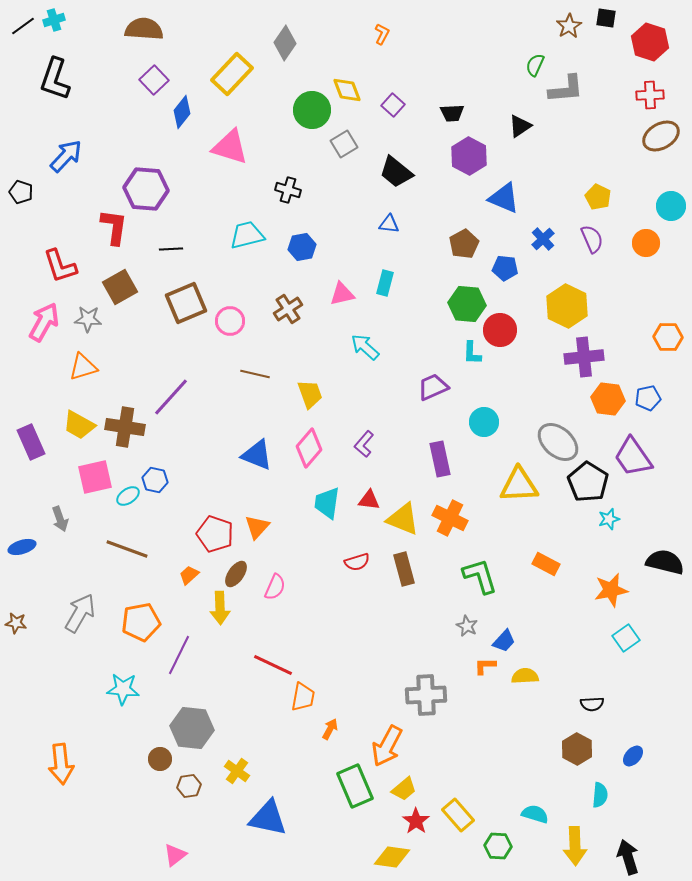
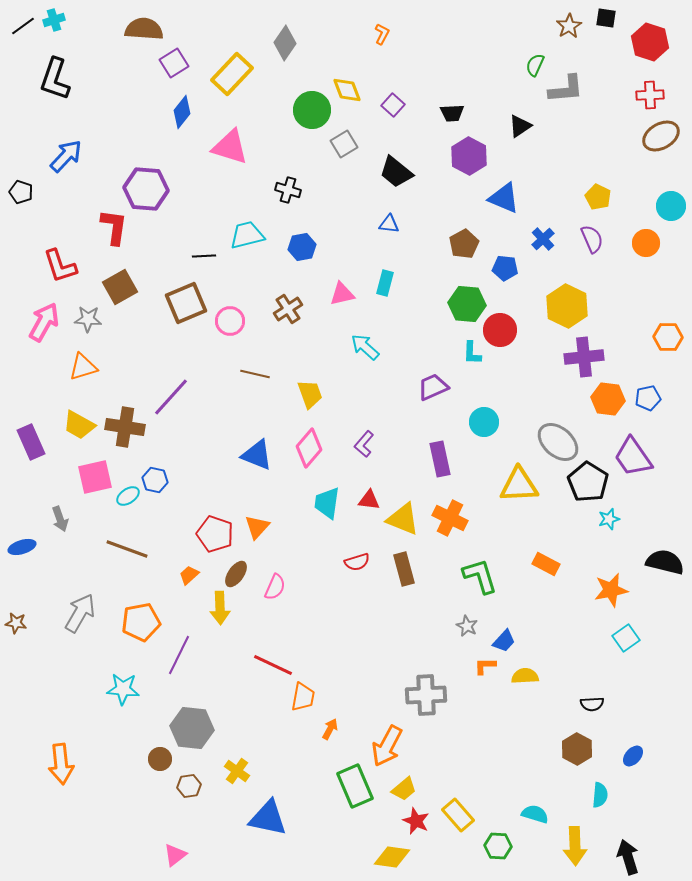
purple square at (154, 80): moved 20 px right, 17 px up; rotated 12 degrees clockwise
black line at (171, 249): moved 33 px right, 7 px down
red star at (416, 821): rotated 12 degrees counterclockwise
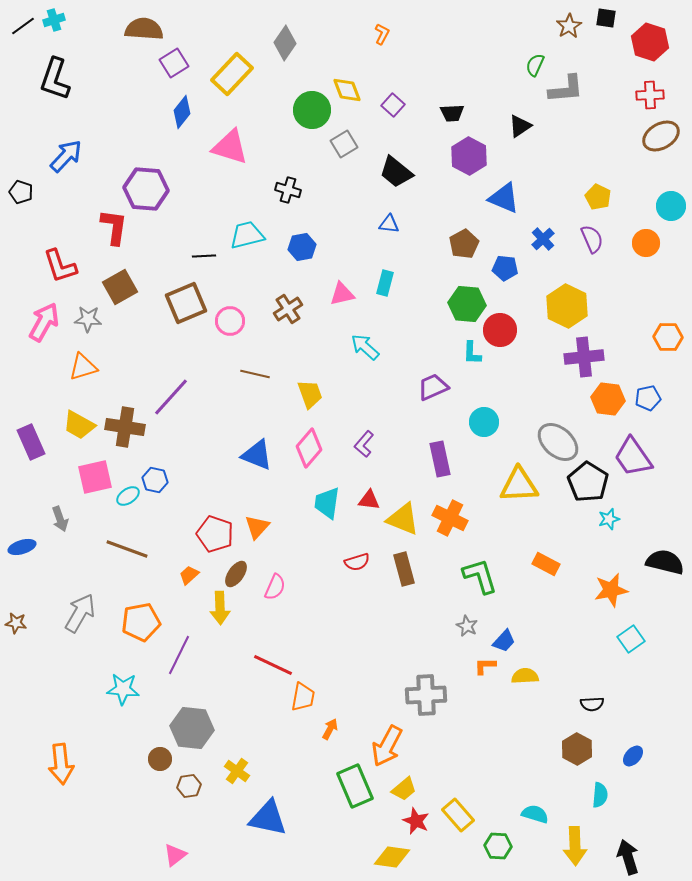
cyan square at (626, 638): moved 5 px right, 1 px down
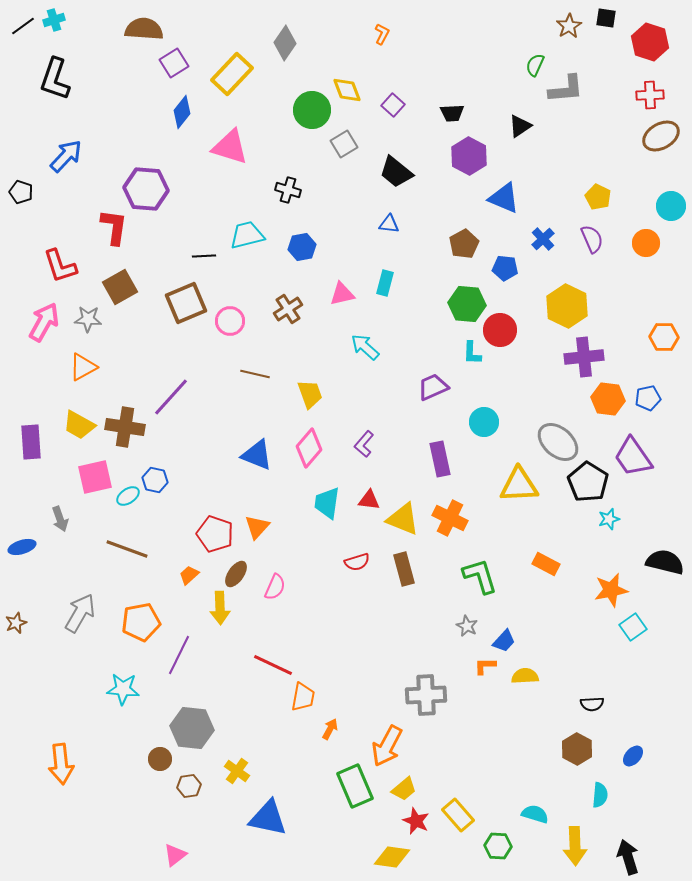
orange hexagon at (668, 337): moved 4 px left
orange triangle at (83, 367): rotated 12 degrees counterclockwise
purple rectangle at (31, 442): rotated 20 degrees clockwise
brown star at (16, 623): rotated 30 degrees counterclockwise
cyan square at (631, 639): moved 2 px right, 12 px up
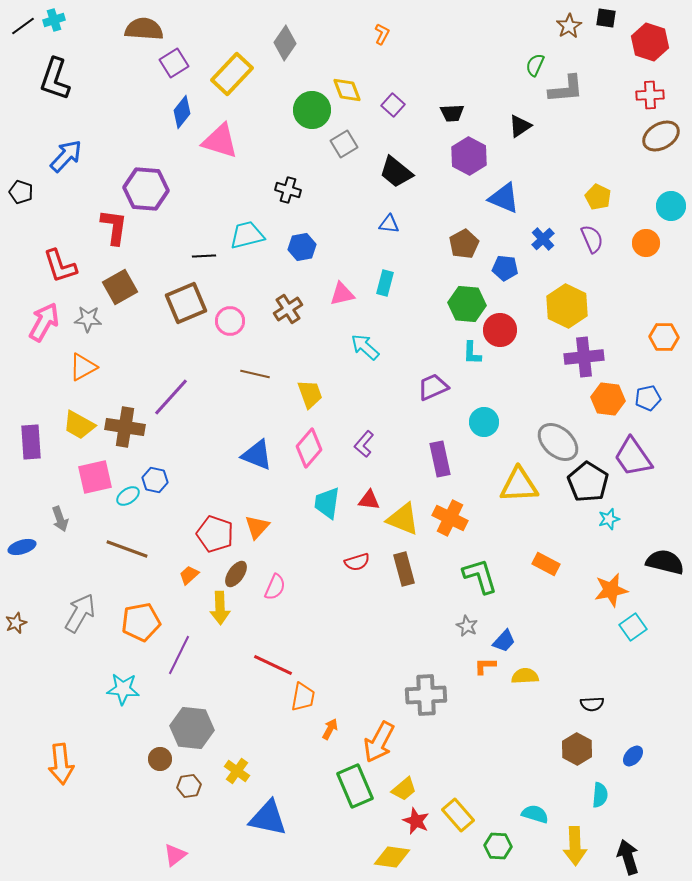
pink triangle at (230, 147): moved 10 px left, 6 px up
orange arrow at (387, 746): moved 8 px left, 4 px up
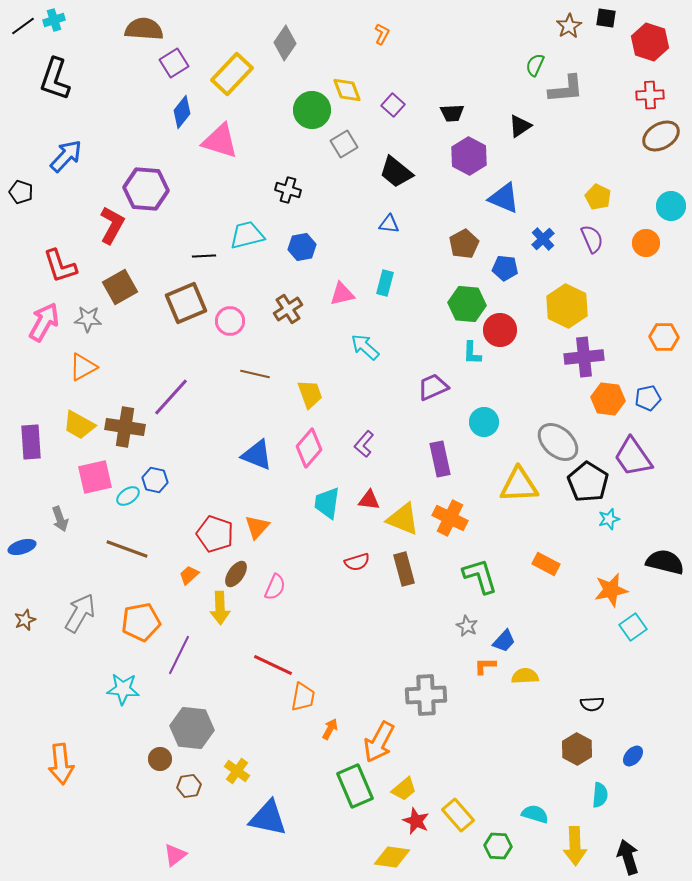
red L-shape at (114, 227): moved 2 px left, 2 px up; rotated 21 degrees clockwise
brown star at (16, 623): moved 9 px right, 3 px up
